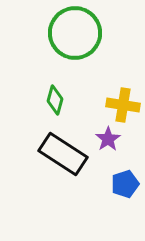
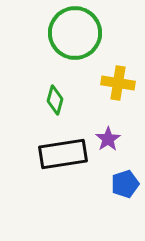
yellow cross: moved 5 px left, 22 px up
black rectangle: rotated 42 degrees counterclockwise
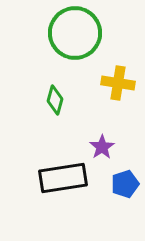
purple star: moved 6 px left, 8 px down
black rectangle: moved 24 px down
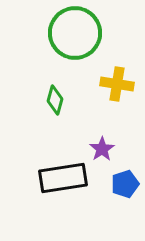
yellow cross: moved 1 px left, 1 px down
purple star: moved 2 px down
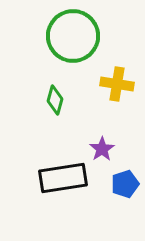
green circle: moved 2 px left, 3 px down
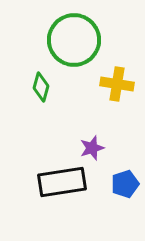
green circle: moved 1 px right, 4 px down
green diamond: moved 14 px left, 13 px up
purple star: moved 10 px left, 1 px up; rotated 15 degrees clockwise
black rectangle: moved 1 px left, 4 px down
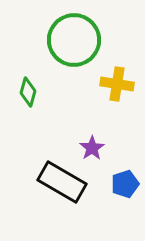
green diamond: moved 13 px left, 5 px down
purple star: rotated 15 degrees counterclockwise
black rectangle: rotated 39 degrees clockwise
